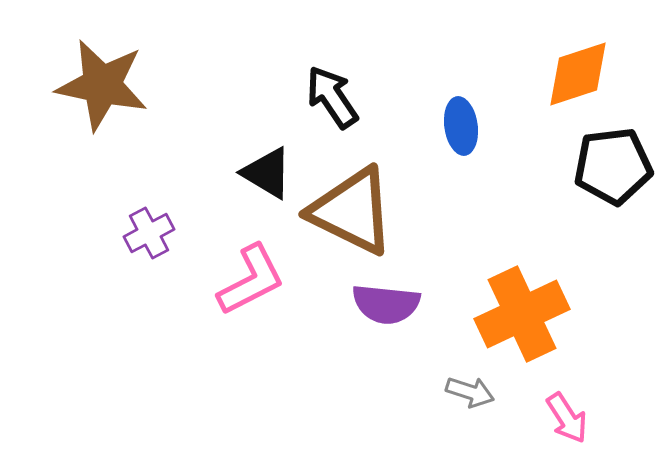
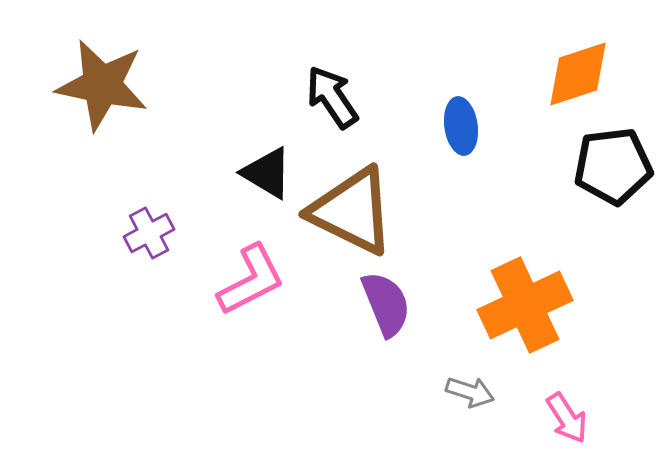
purple semicircle: rotated 118 degrees counterclockwise
orange cross: moved 3 px right, 9 px up
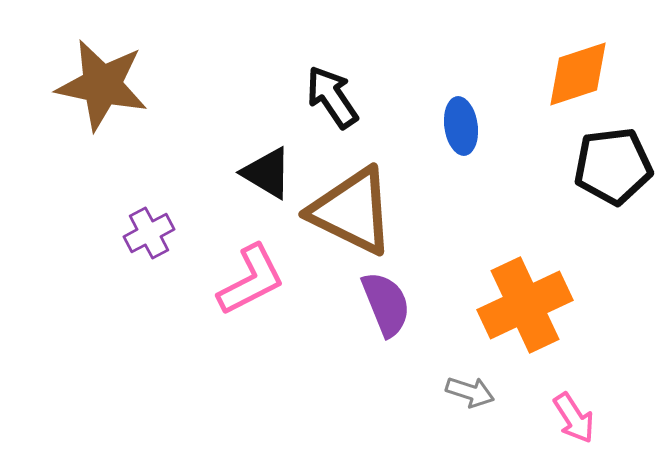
pink arrow: moved 7 px right
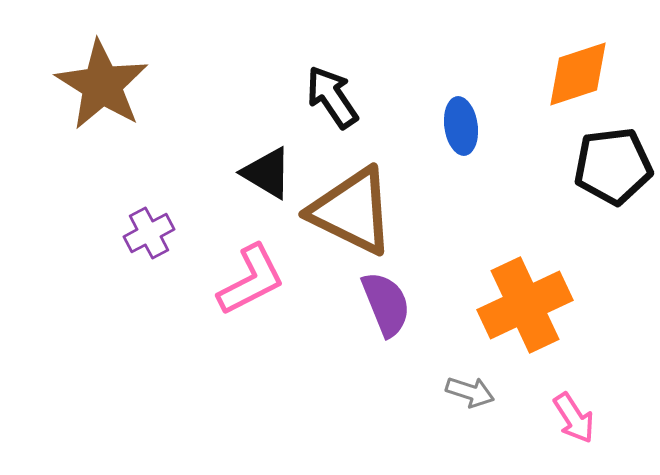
brown star: rotated 20 degrees clockwise
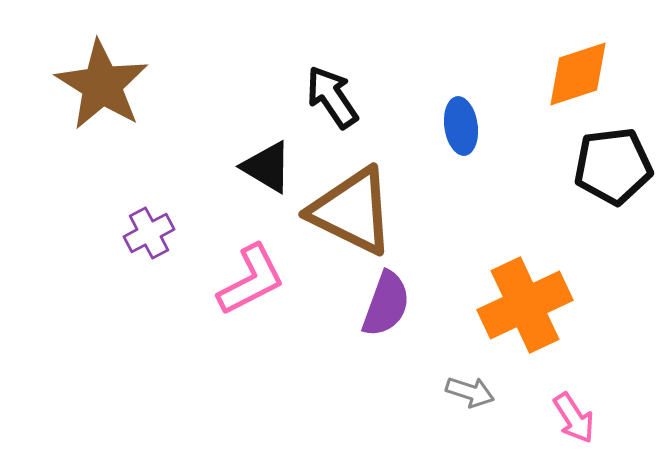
black triangle: moved 6 px up
purple semicircle: rotated 42 degrees clockwise
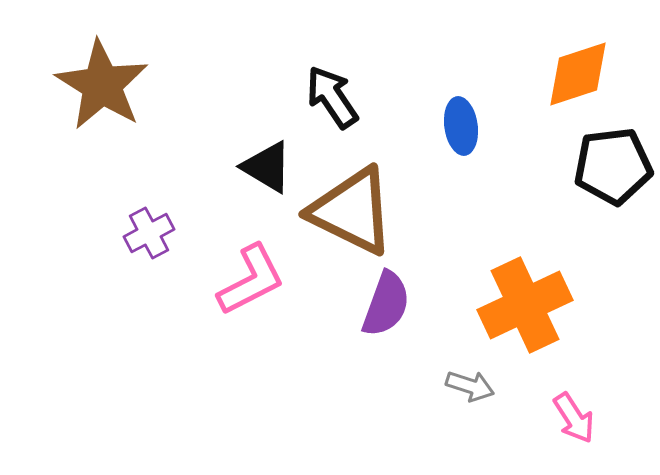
gray arrow: moved 6 px up
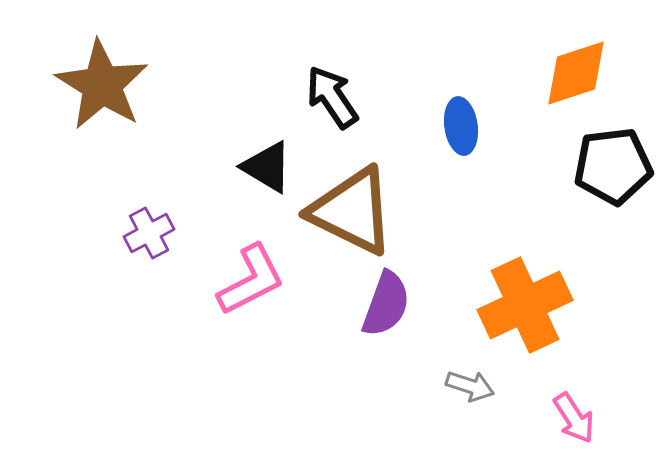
orange diamond: moved 2 px left, 1 px up
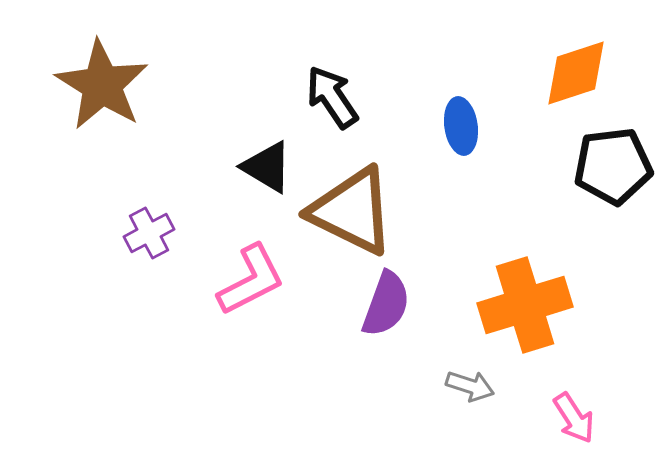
orange cross: rotated 8 degrees clockwise
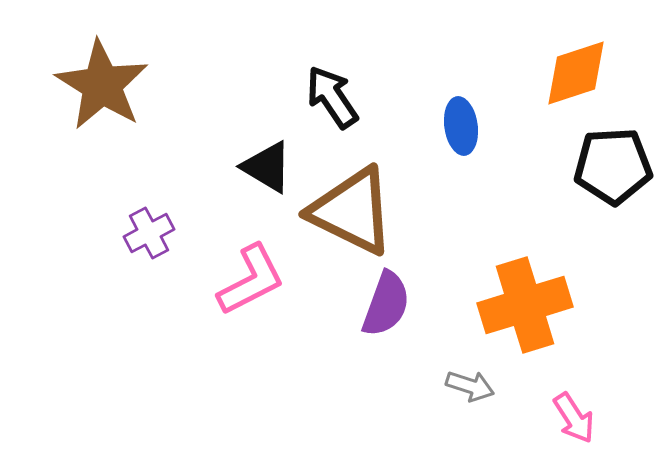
black pentagon: rotated 4 degrees clockwise
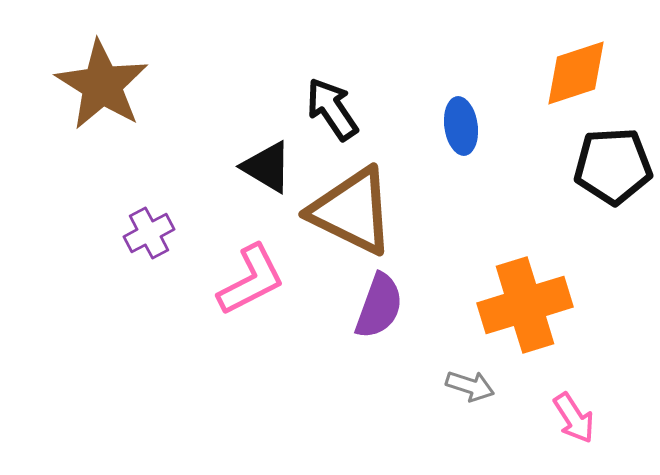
black arrow: moved 12 px down
purple semicircle: moved 7 px left, 2 px down
